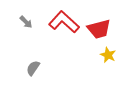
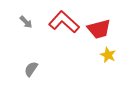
gray semicircle: moved 2 px left, 1 px down
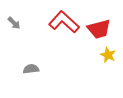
gray arrow: moved 12 px left, 1 px down
gray semicircle: rotated 49 degrees clockwise
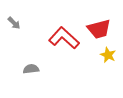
red L-shape: moved 16 px down
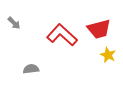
red L-shape: moved 2 px left, 3 px up
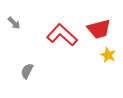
gray semicircle: moved 4 px left, 2 px down; rotated 56 degrees counterclockwise
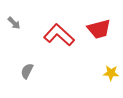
red L-shape: moved 3 px left
yellow star: moved 3 px right, 18 px down; rotated 21 degrees counterclockwise
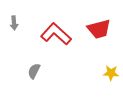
gray arrow: rotated 40 degrees clockwise
red L-shape: moved 3 px left, 1 px up
gray semicircle: moved 7 px right
